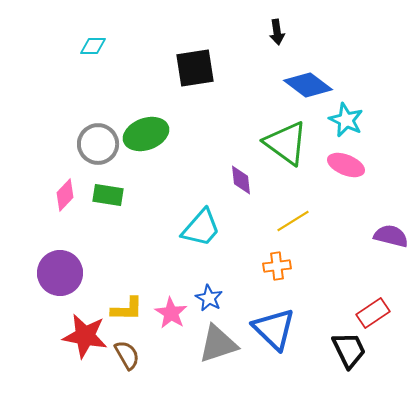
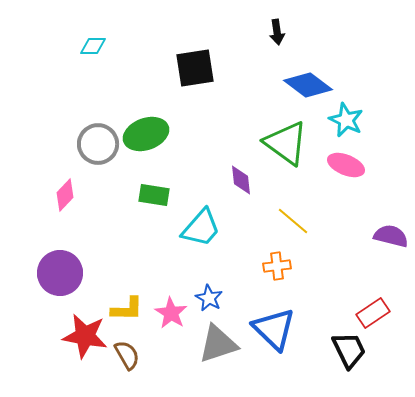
green rectangle: moved 46 px right
yellow line: rotated 72 degrees clockwise
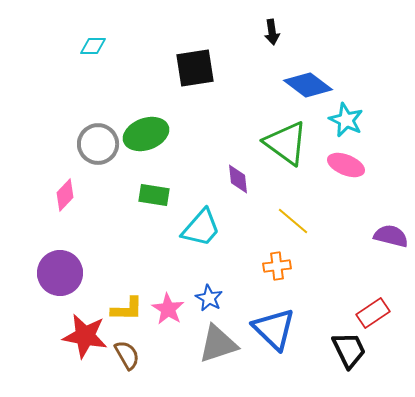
black arrow: moved 5 px left
purple diamond: moved 3 px left, 1 px up
pink star: moved 3 px left, 4 px up
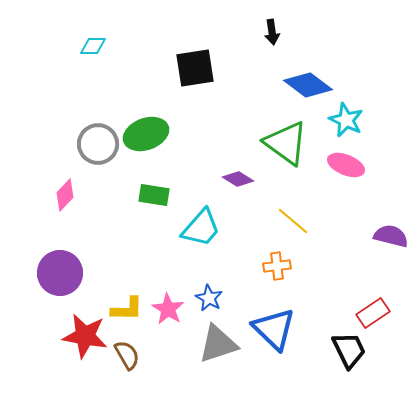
purple diamond: rotated 52 degrees counterclockwise
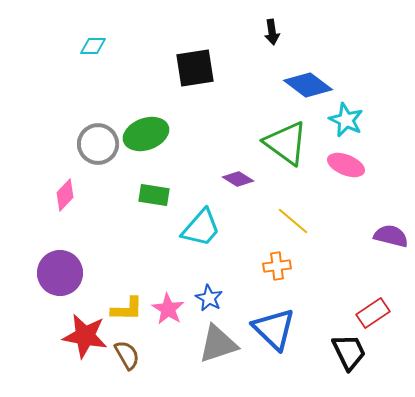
black trapezoid: moved 2 px down
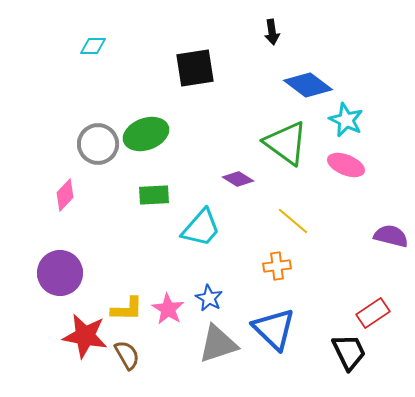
green rectangle: rotated 12 degrees counterclockwise
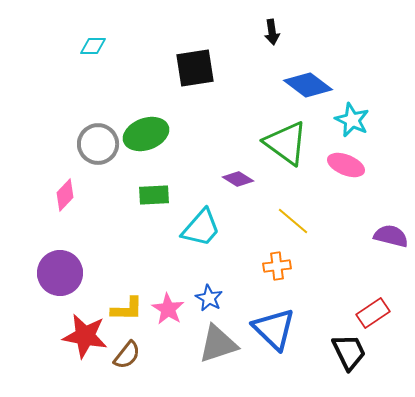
cyan star: moved 6 px right
brown semicircle: rotated 68 degrees clockwise
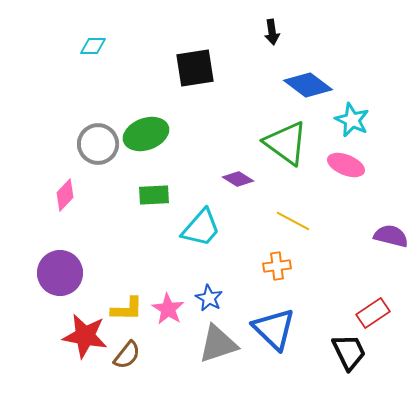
yellow line: rotated 12 degrees counterclockwise
